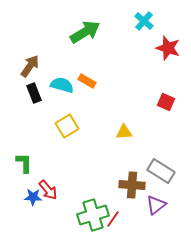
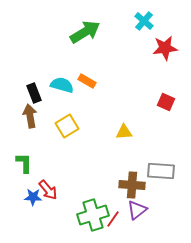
red star: moved 3 px left; rotated 25 degrees counterclockwise
brown arrow: moved 50 px down; rotated 45 degrees counterclockwise
gray rectangle: rotated 28 degrees counterclockwise
purple triangle: moved 19 px left, 5 px down
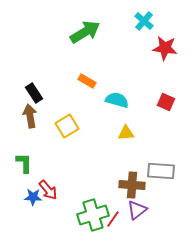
red star: rotated 15 degrees clockwise
cyan semicircle: moved 55 px right, 15 px down
black rectangle: rotated 12 degrees counterclockwise
yellow triangle: moved 2 px right, 1 px down
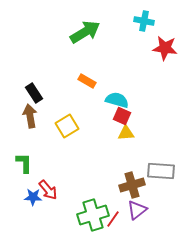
cyan cross: rotated 30 degrees counterclockwise
red square: moved 44 px left, 14 px down
brown cross: rotated 20 degrees counterclockwise
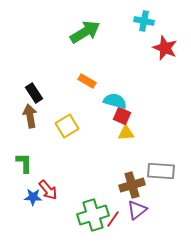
red star: rotated 15 degrees clockwise
cyan semicircle: moved 2 px left, 1 px down
